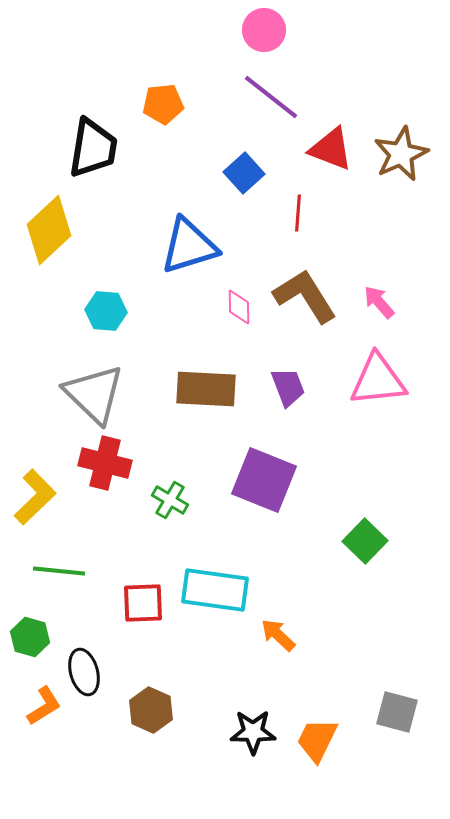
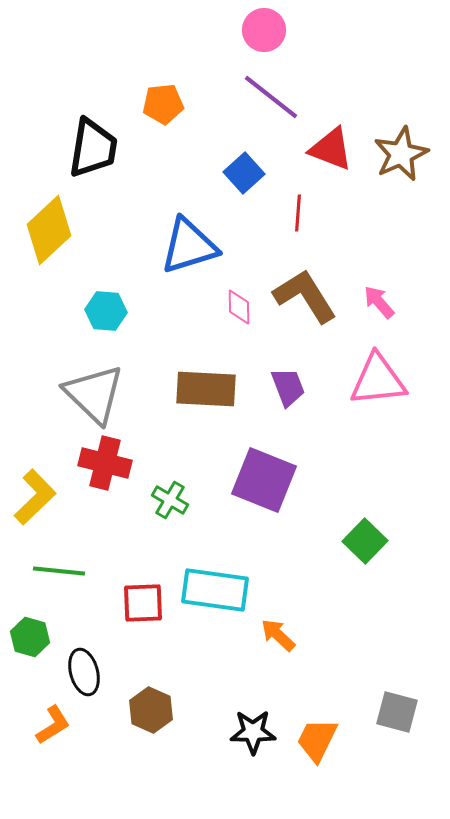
orange L-shape: moved 9 px right, 19 px down
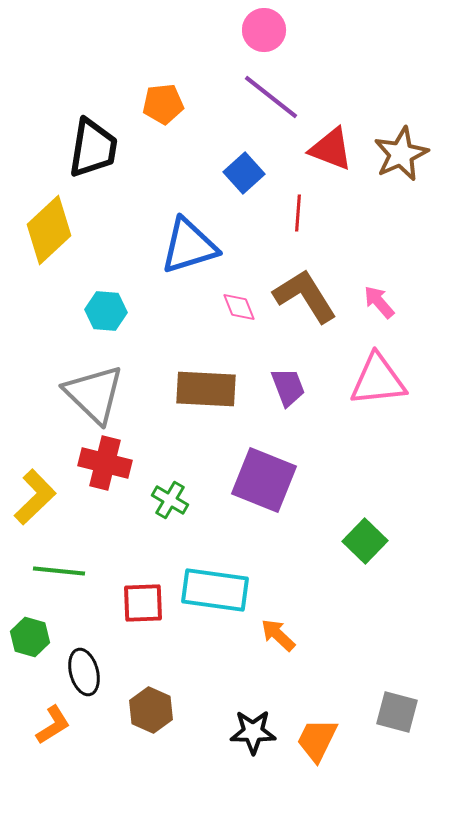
pink diamond: rotated 21 degrees counterclockwise
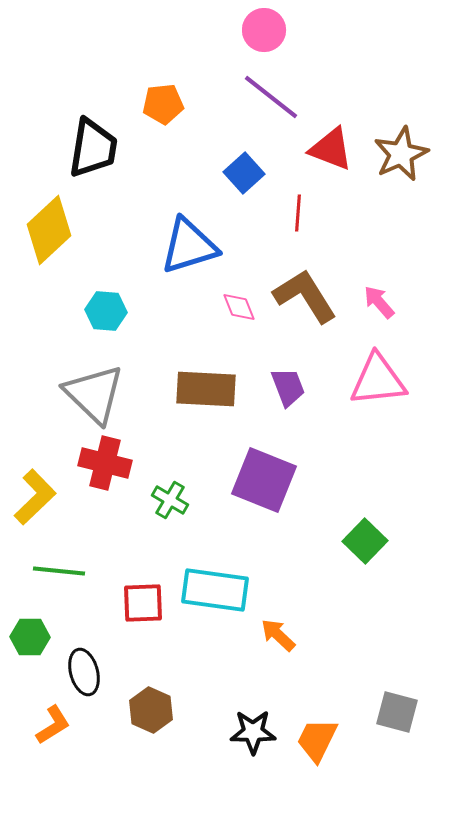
green hexagon: rotated 15 degrees counterclockwise
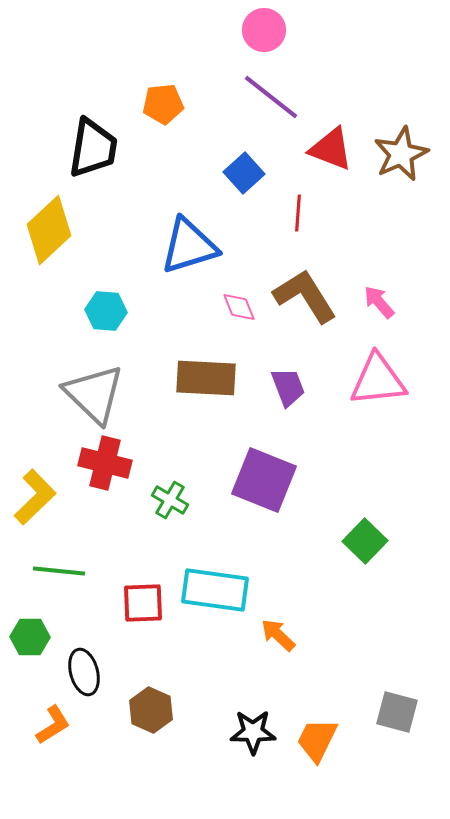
brown rectangle: moved 11 px up
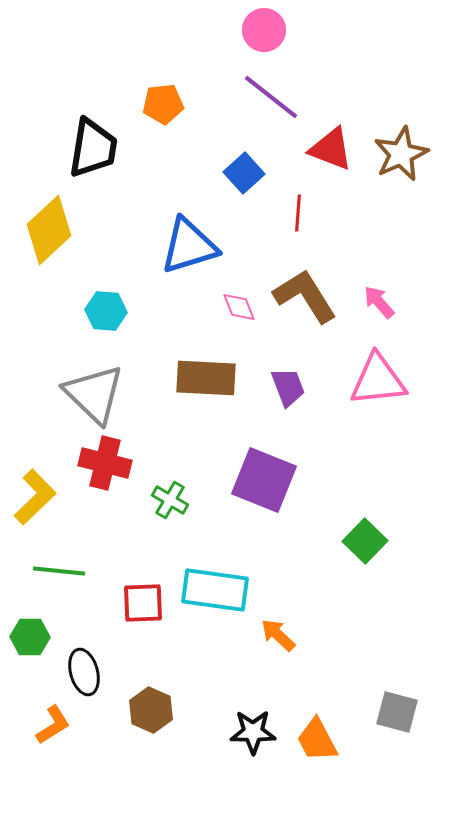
orange trapezoid: rotated 54 degrees counterclockwise
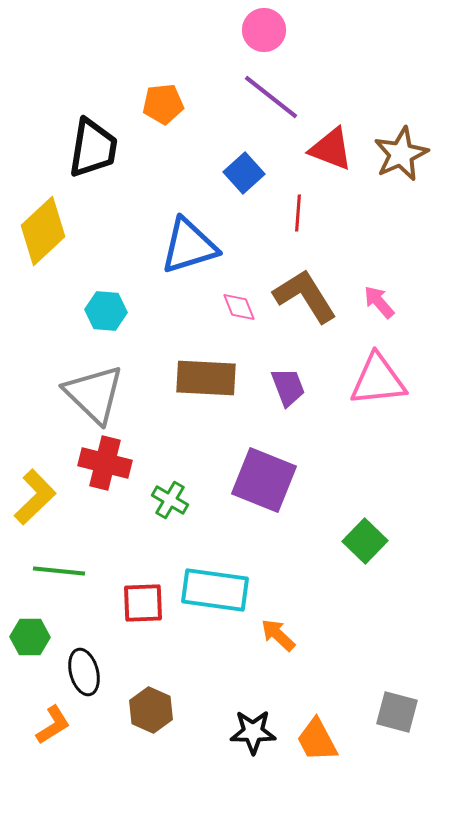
yellow diamond: moved 6 px left, 1 px down
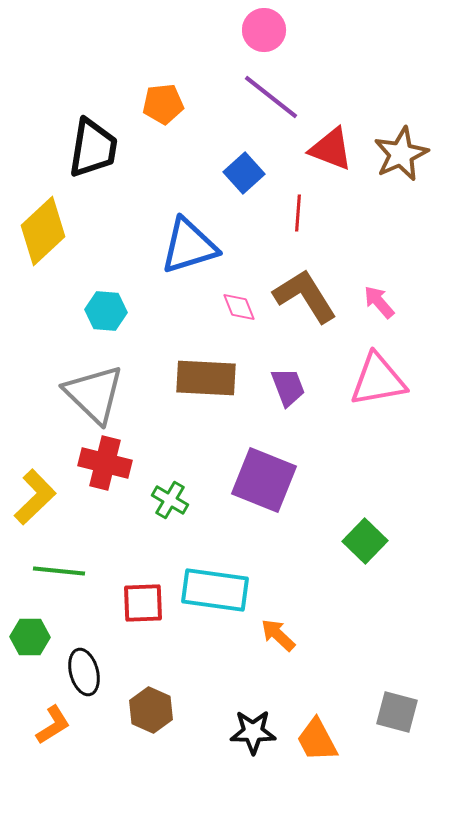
pink triangle: rotated 4 degrees counterclockwise
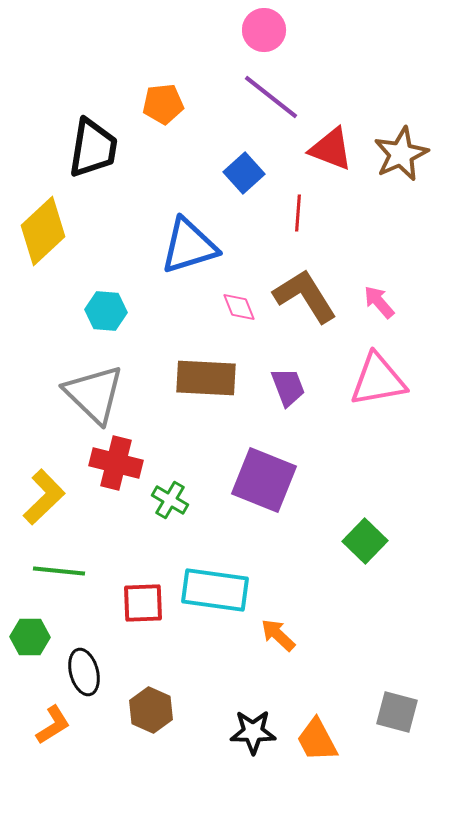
red cross: moved 11 px right
yellow L-shape: moved 9 px right
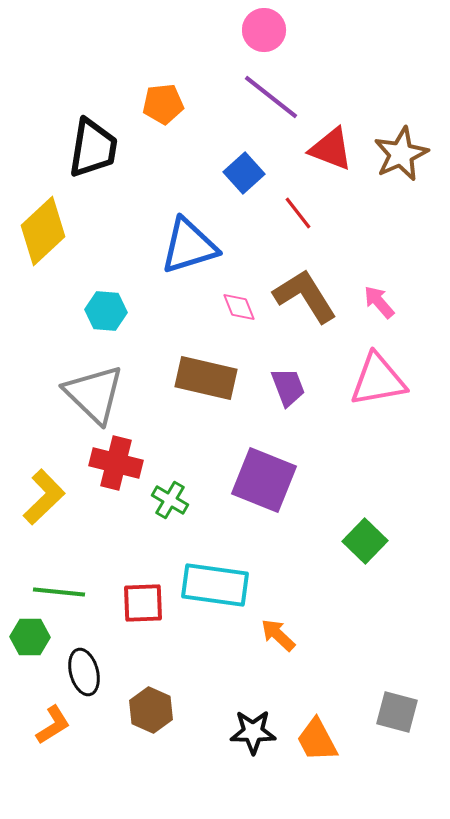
red line: rotated 42 degrees counterclockwise
brown rectangle: rotated 10 degrees clockwise
green line: moved 21 px down
cyan rectangle: moved 5 px up
